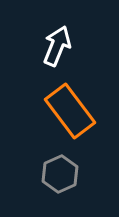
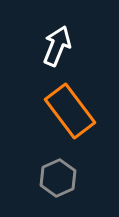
gray hexagon: moved 2 px left, 4 px down
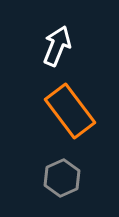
gray hexagon: moved 4 px right
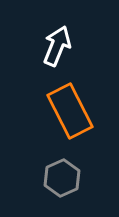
orange rectangle: rotated 10 degrees clockwise
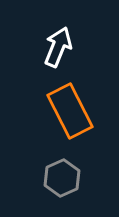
white arrow: moved 1 px right, 1 px down
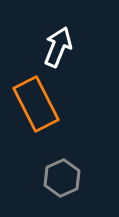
orange rectangle: moved 34 px left, 7 px up
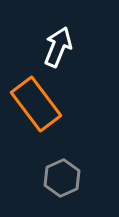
orange rectangle: rotated 10 degrees counterclockwise
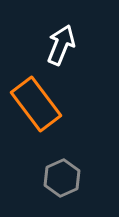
white arrow: moved 3 px right, 2 px up
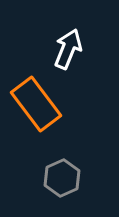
white arrow: moved 7 px right, 4 px down
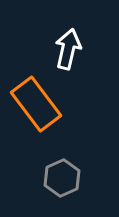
white arrow: rotated 9 degrees counterclockwise
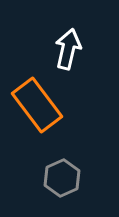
orange rectangle: moved 1 px right, 1 px down
